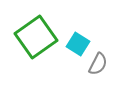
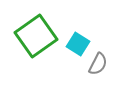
green square: moved 1 px up
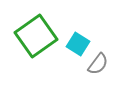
gray semicircle: rotated 10 degrees clockwise
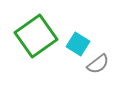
gray semicircle: rotated 15 degrees clockwise
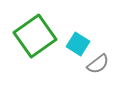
green square: moved 1 px left
